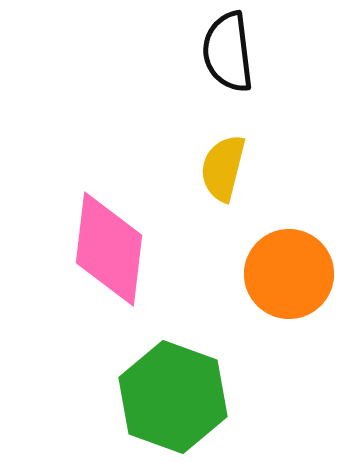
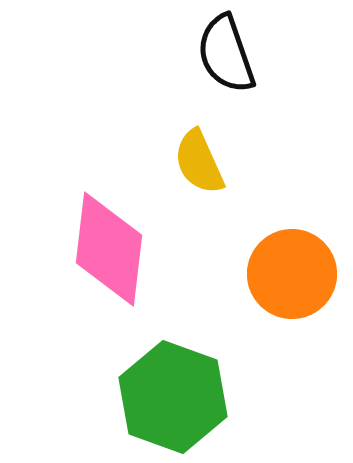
black semicircle: moved 2 px left, 2 px down; rotated 12 degrees counterclockwise
yellow semicircle: moved 24 px left, 6 px up; rotated 38 degrees counterclockwise
orange circle: moved 3 px right
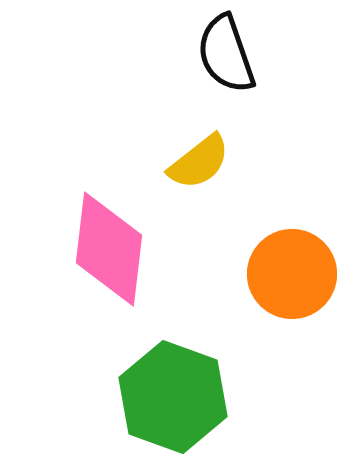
yellow semicircle: rotated 104 degrees counterclockwise
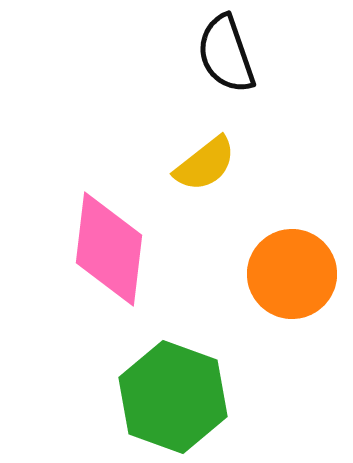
yellow semicircle: moved 6 px right, 2 px down
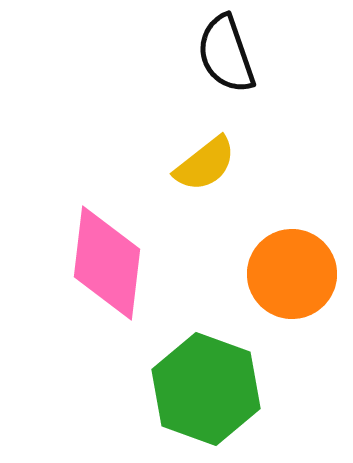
pink diamond: moved 2 px left, 14 px down
green hexagon: moved 33 px right, 8 px up
